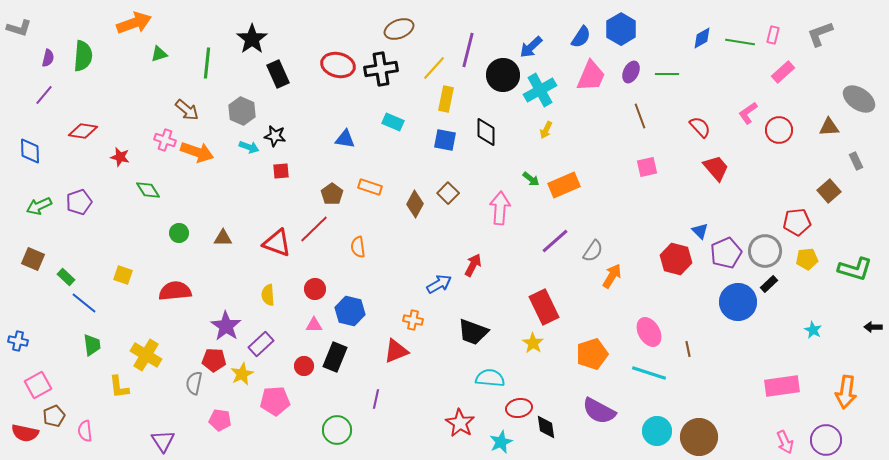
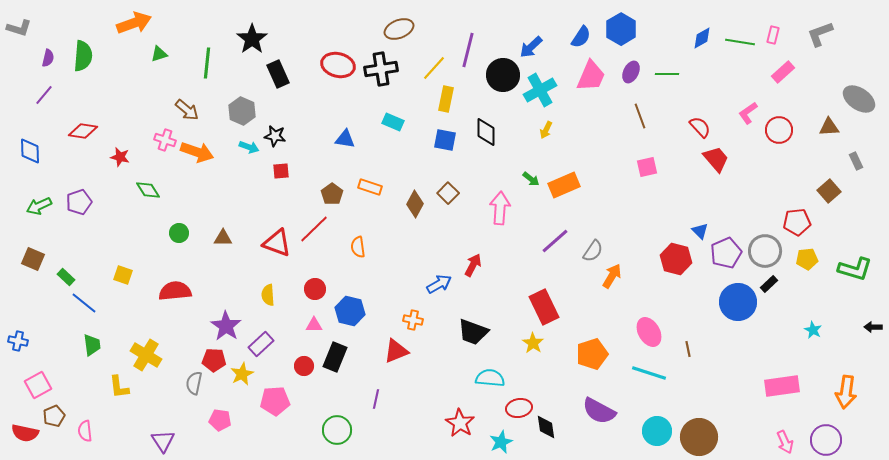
red trapezoid at (716, 168): moved 9 px up
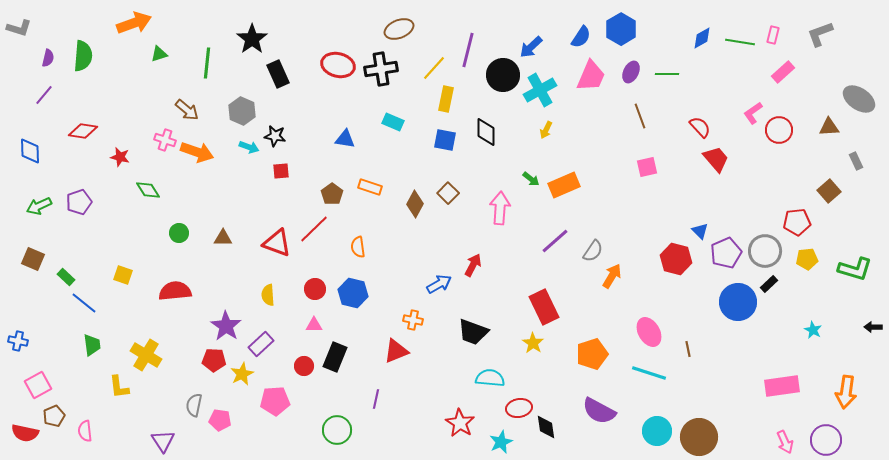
pink L-shape at (748, 113): moved 5 px right
blue hexagon at (350, 311): moved 3 px right, 18 px up
gray semicircle at (194, 383): moved 22 px down
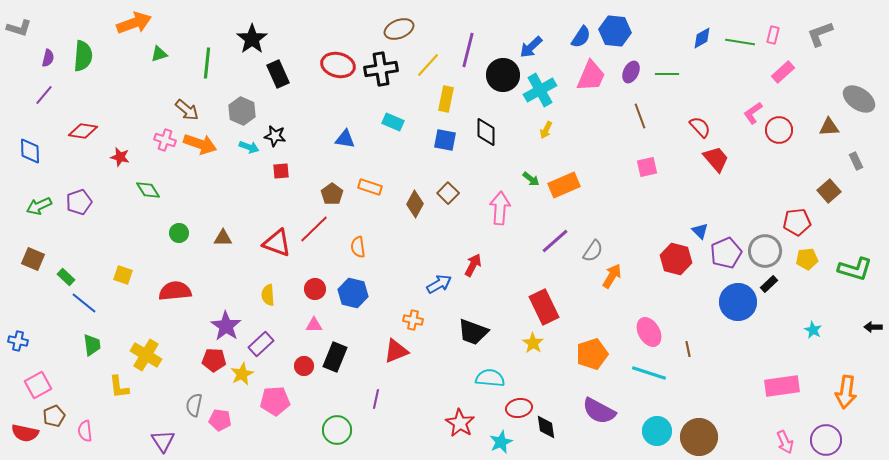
blue hexagon at (621, 29): moved 6 px left, 2 px down; rotated 24 degrees counterclockwise
yellow line at (434, 68): moved 6 px left, 3 px up
orange arrow at (197, 152): moved 3 px right, 8 px up
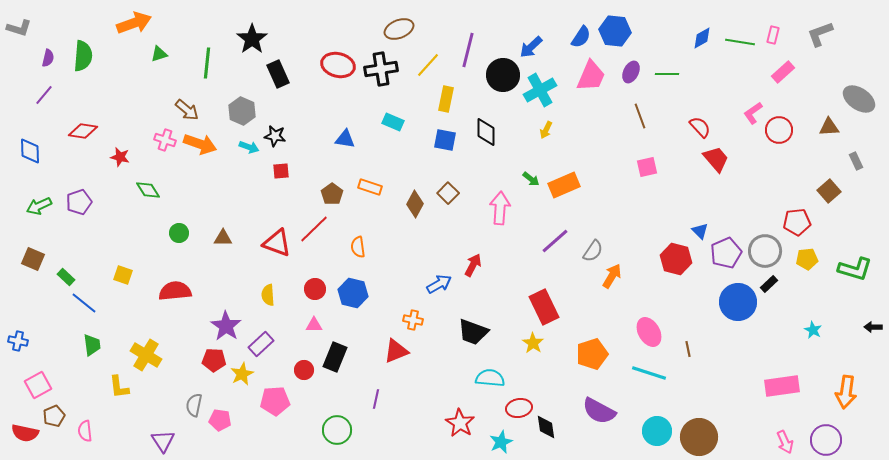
red circle at (304, 366): moved 4 px down
